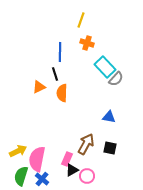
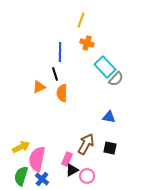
yellow arrow: moved 3 px right, 4 px up
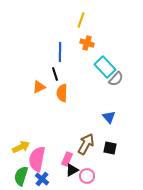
blue triangle: rotated 40 degrees clockwise
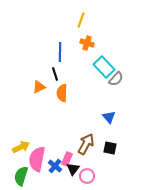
cyan rectangle: moved 1 px left
black triangle: moved 1 px right, 1 px up; rotated 24 degrees counterclockwise
blue cross: moved 13 px right, 13 px up
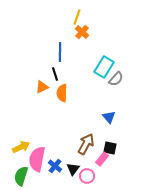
yellow line: moved 4 px left, 3 px up
orange cross: moved 5 px left, 11 px up; rotated 24 degrees clockwise
cyan rectangle: rotated 75 degrees clockwise
orange triangle: moved 3 px right
pink rectangle: moved 35 px right; rotated 16 degrees clockwise
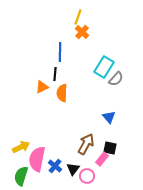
yellow line: moved 1 px right
black line: rotated 24 degrees clockwise
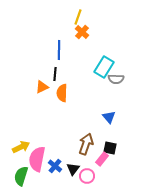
blue line: moved 1 px left, 2 px up
gray semicircle: rotated 49 degrees clockwise
brown arrow: rotated 10 degrees counterclockwise
